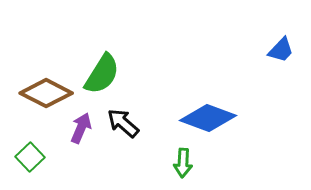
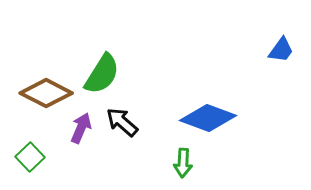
blue trapezoid: rotated 8 degrees counterclockwise
black arrow: moved 1 px left, 1 px up
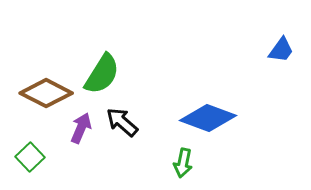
green arrow: rotated 8 degrees clockwise
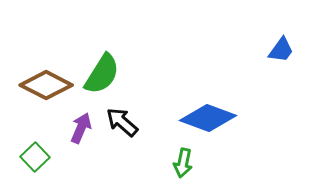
brown diamond: moved 8 px up
green square: moved 5 px right
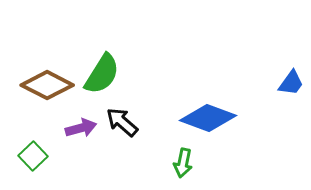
blue trapezoid: moved 10 px right, 33 px down
brown diamond: moved 1 px right
purple arrow: rotated 52 degrees clockwise
green square: moved 2 px left, 1 px up
